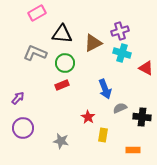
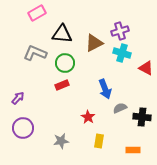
brown triangle: moved 1 px right
yellow rectangle: moved 4 px left, 6 px down
gray star: rotated 21 degrees counterclockwise
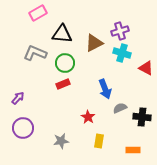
pink rectangle: moved 1 px right
red rectangle: moved 1 px right, 1 px up
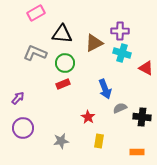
pink rectangle: moved 2 px left
purple cross: rotated 18 degrees clockwise
orange rectangle: moved 4 px right, 2 px down
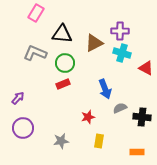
pink rectangle: rotated 30 degrees counterclockwise
red star: rotated 24 degrees clockwise
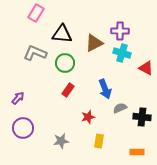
red rectangle: moved 5 px right, 6 px down; rotated 32 degrees counterclockwise
